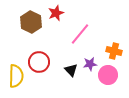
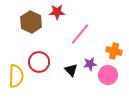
red star: moved 1 px right, 1 px up; rotated 21 degrees clockwise
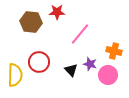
brown hexagon: rotated 20 degrees counterclockwise
purple star: rotated 24 degrees clockwise
yellow semicircle: moved 1 px left, 1 px up
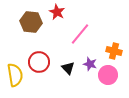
red star: rotated 28 degrees clockwise
black triangle: moved 3 px left, 2 px up
yellow semicircle: rotated 10 degrees counterclockwise
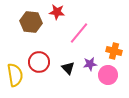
red star: rotated 21 degrees counterclockwise
pink line: moved 1 px left, 1 px up
purple star: rotated 24 degrees counterclockwise
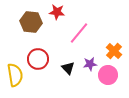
orange cross: rotated 28 degrees clockwise
red circle: moved 1 px left, 3 px up
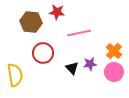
pink line: rotated 40 degrees clockwise
red circle: moved 5 px right, 6 px up
black triangle: moved 4 px right
pink circle: moved 6 px right, 3 px up
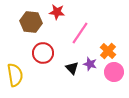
pink line: moved 1 px right; rotated 45 degrees counterclockwise
orange cross: moved 6 px left
purple star: rotated 24 degrees clockwise
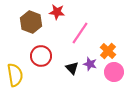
brown hexagon: rotated 15 degrees clockwise
red circle: moved 2 px left, 3 px down
